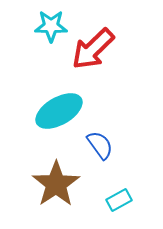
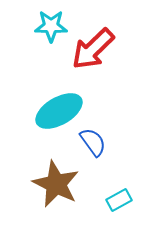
blue semicircle: moved 7 px left, 3 px up
brown star: rotated 12 degrees counterclockwise
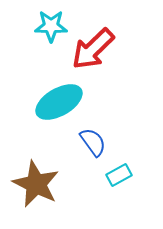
cyan ellipse: moved 9 px up
brown star: moved 20 px left
cyan rectangle: moved 25 px up
